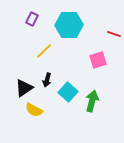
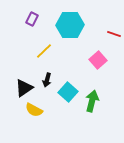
cyan hexagon: moved 1 px right
pink square: rotated 24 degrees counterclockwise
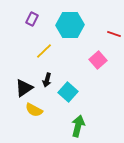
green arrow: moved 14 px left, 25 px down
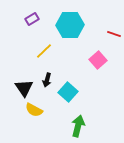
purple rectangle: rotated 32 degrees clockwise
black triangle: rotated 30 degrees counterclockwise
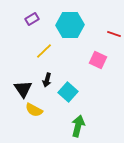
pink square: rotated 24 degrees counterclockwise
black triangle: moved 1 px left, 1 px down
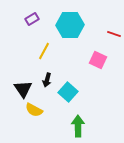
yellow line: rotated 18 degrees counterclockwise
green arrow: rotated 15 degrees counterclockwise
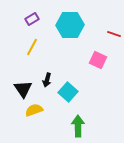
yellow line: moved 12 px left, 4 px up
yellow semicircle: rotated 132 degrees clockwise
